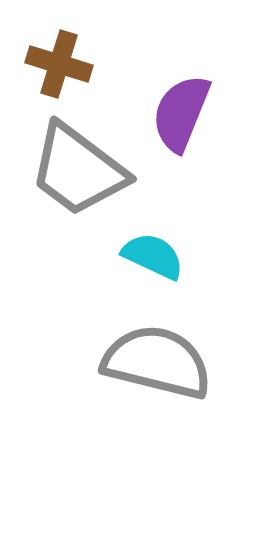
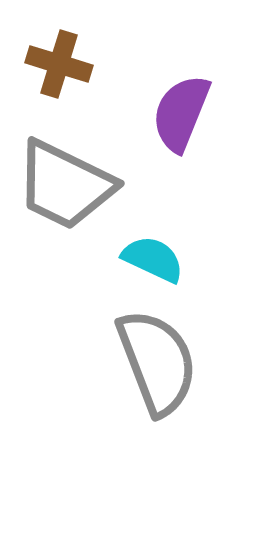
gray trapezoid: moved 13 px left, 15 px down; rotated 11 degrees counterclockwise
cyan semicircle: moved 3 px down
gray semicircle: rotated 55 degrees clockwise
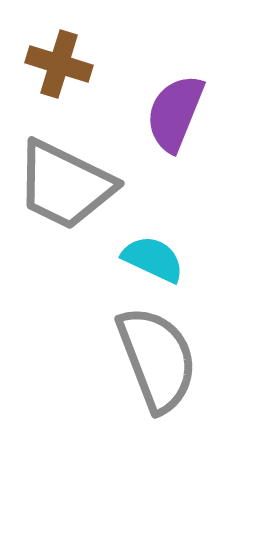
purple semicircle: moved 6 px left
gray semicircle: moved 3 px up
